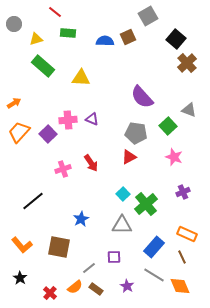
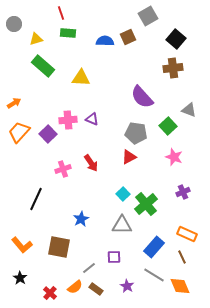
red line at (55, 12): moved 6 px right, 1 px down; rotated 32 degrees clockwise
brown cross at (187, 63): moved 14 px left, 5 px down; rotated 36 degrees clockwise
black line at (33, 201): moved 3 px right, 2 px up; rotated 25 degrees counterclockwise
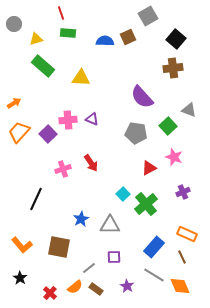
red triangle at (129, 157): moved 20 px right, 11 px down
gray triangle at (122, 225): moved 12 px left
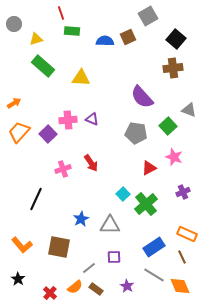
green rectangle at (68, 33): moved 4 px right, 2 px up
blue rectangle at (154, 247): rotated 15 degrees clockwise
black star at (20, 278): moved 2 px left, 1 px down
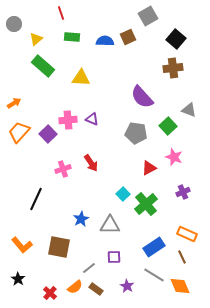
green rectangle at (72, 31): moved 6 px down
yellow triangle at (36, 39): rotated 24 degrees counterclockwise
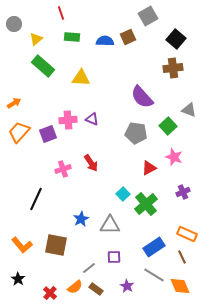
purple square at (48, 134): rotated 24 degrees clockwise
brown square at (59, 247): moved 3 px left, 2 px up
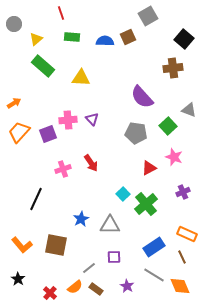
black square at (176, 39): moved 8 px right
purple triangle at (92, 119): rotated 24 degrees clockwise
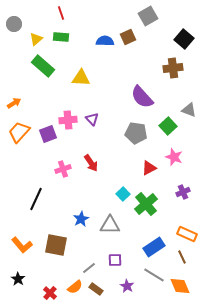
green rectangle at (72, 37): moved 11 px left
purple square at (114, 257): moved 1 px right, 3 px down
